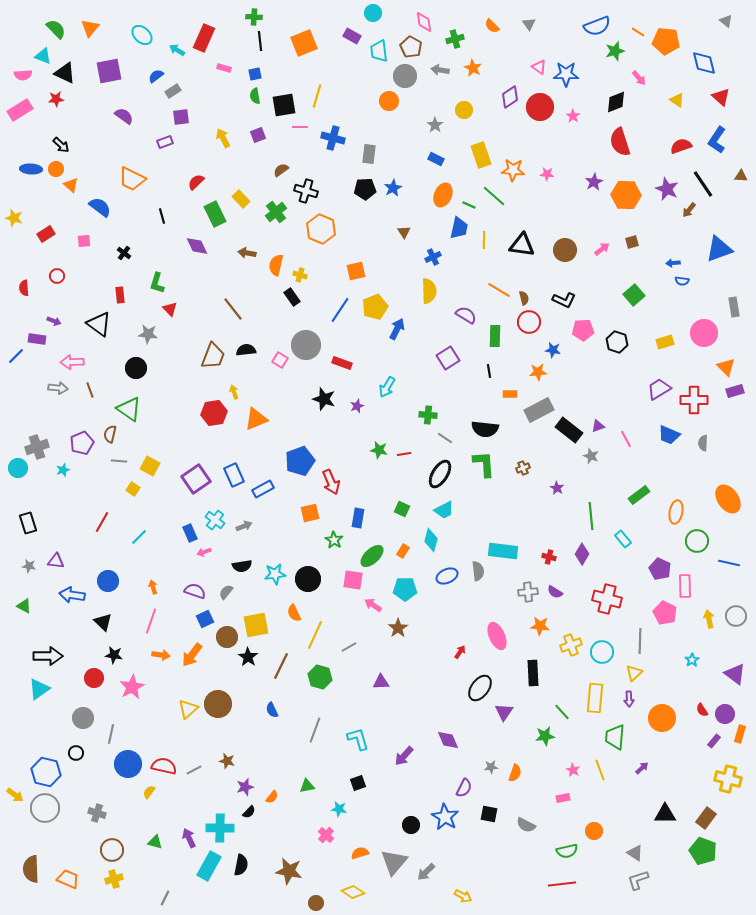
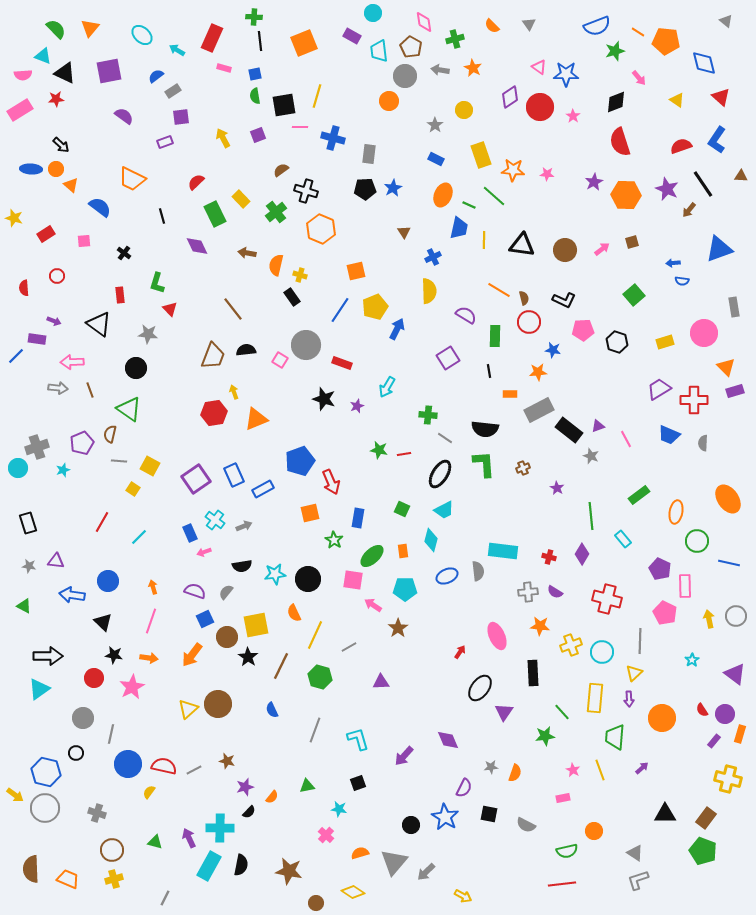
red rectangle at (204, 38): moved 8 px right
orange rectangle at (403, 551): rotated 40 degrees counterclockwise
orange arrow at (161, 655): moved 12 px left, 3 px down
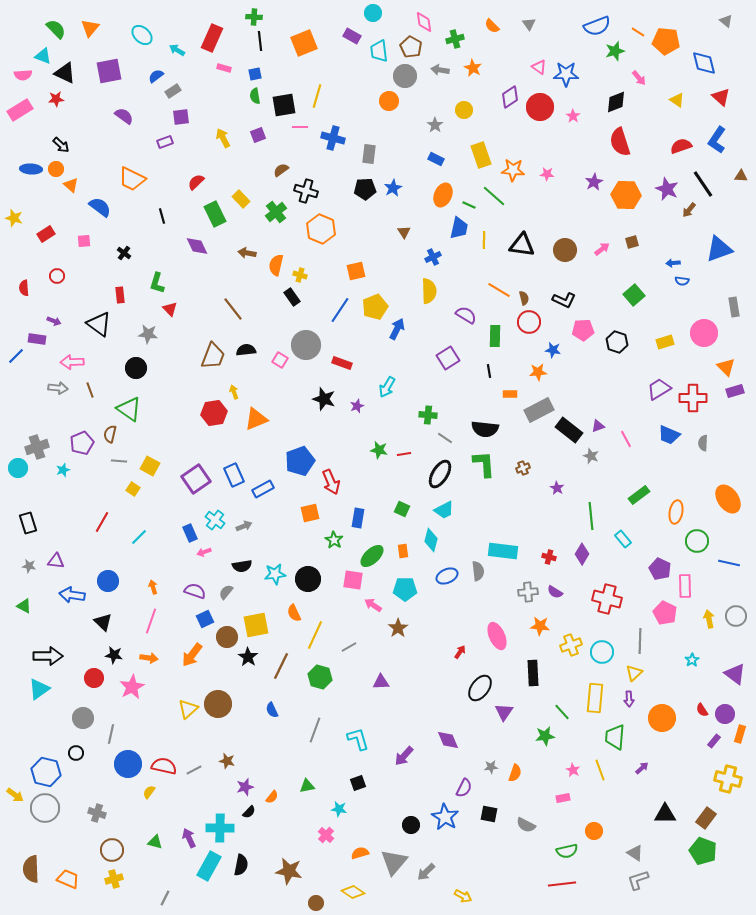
red cross at (694, 400): moved 1 px left, 2 px up
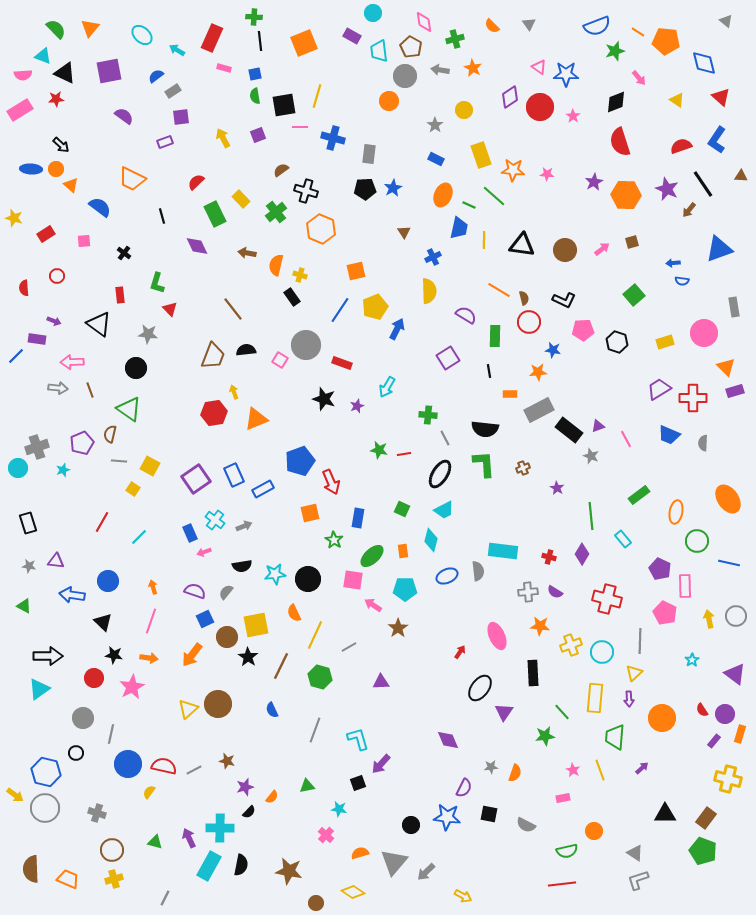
gray line at (445, 438): rotated 28 degrees clockwise
purple arrow at (404, 756): moved 23 px left, 8 px down
blue star at (445, 817): moved 2 px right; rotated 24 degrees counterclockwise
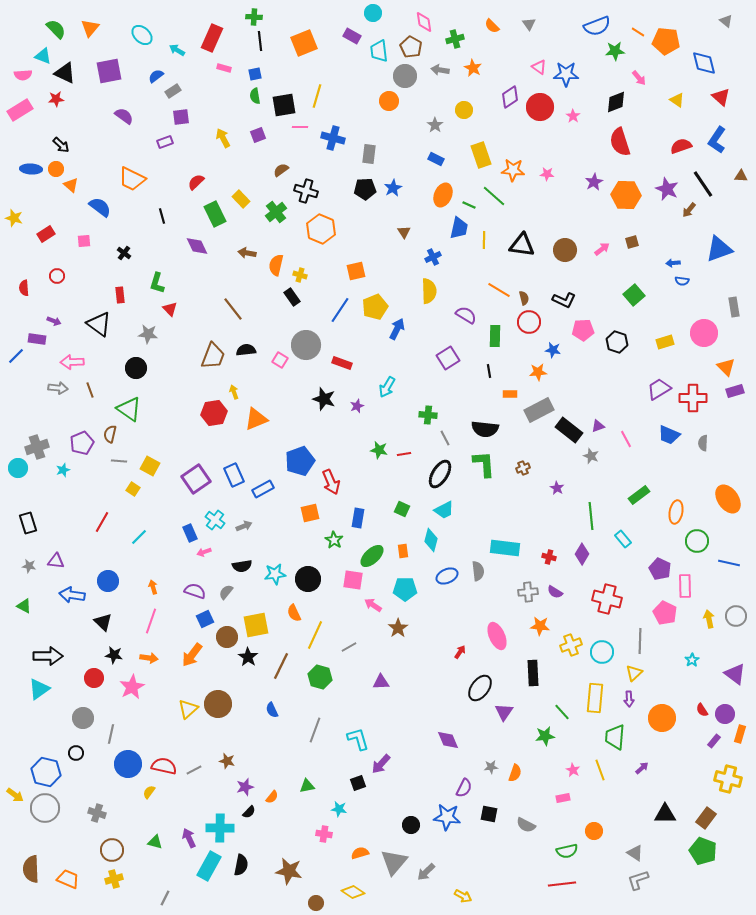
green star at (615, 51): rotated 12 degrees clockwise
cyan rectangle at (503, 551): moved 2 px right, 3 px up
pink cross at (326, 835): moved 2 px left, 1 px up; rotated 35 degrees counterclockwise
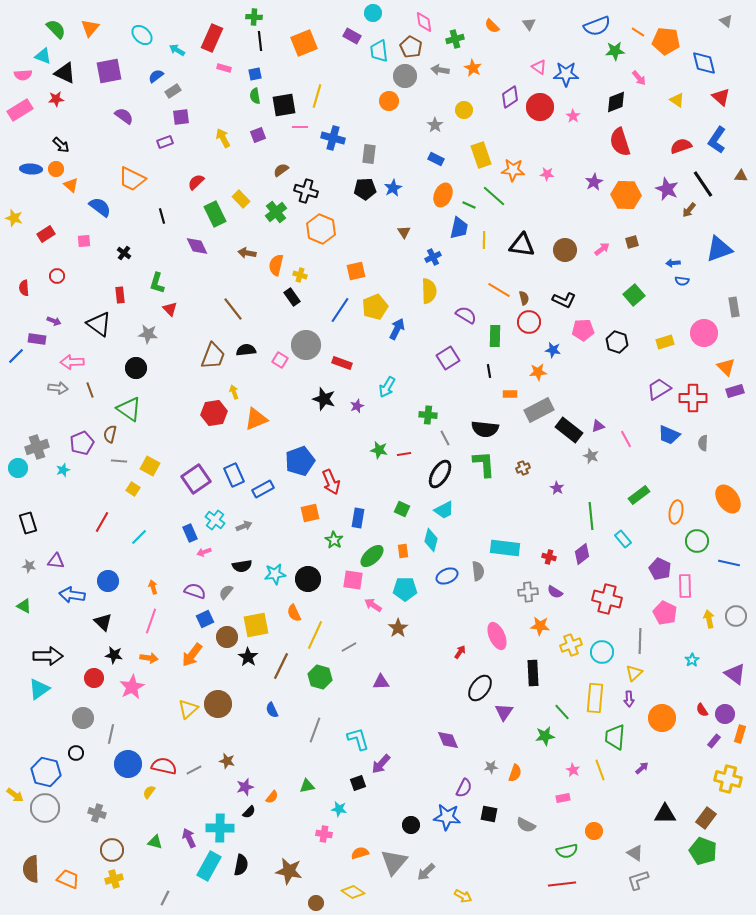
purple diamond at (582, 554): rotated 20 degrees clockwise
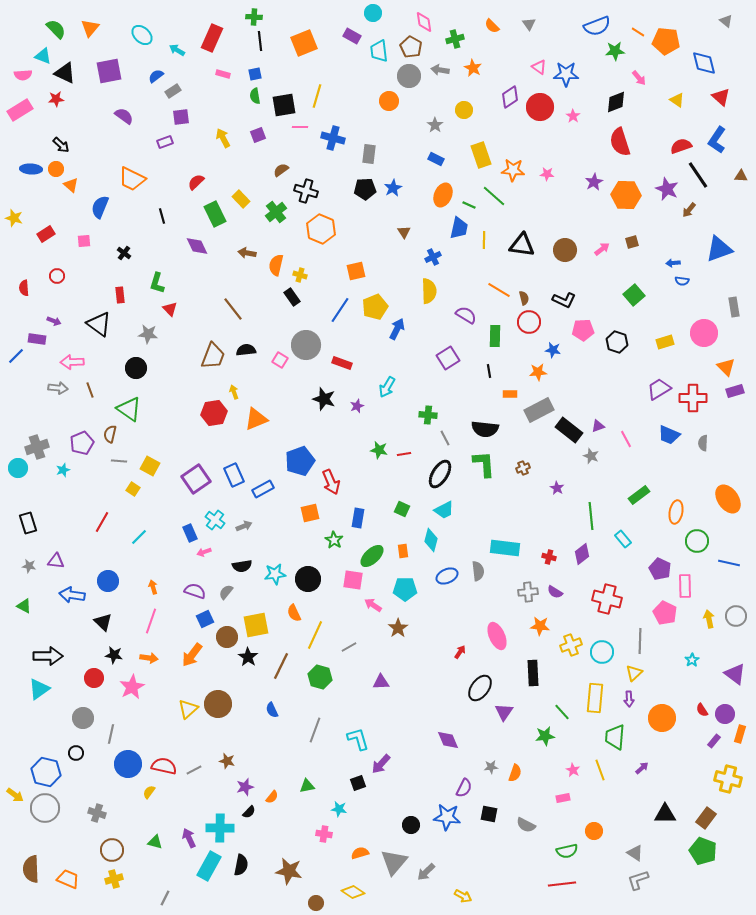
pink rectangle at (224, 68): moved 1 px left, 6 px down
gray circle at (405, 76): moved 4 px right
black line at (703, 184): moved 5 px left, 9 px up
blue semicircle at (100, 207): rotated 105 degrees counterclockwise
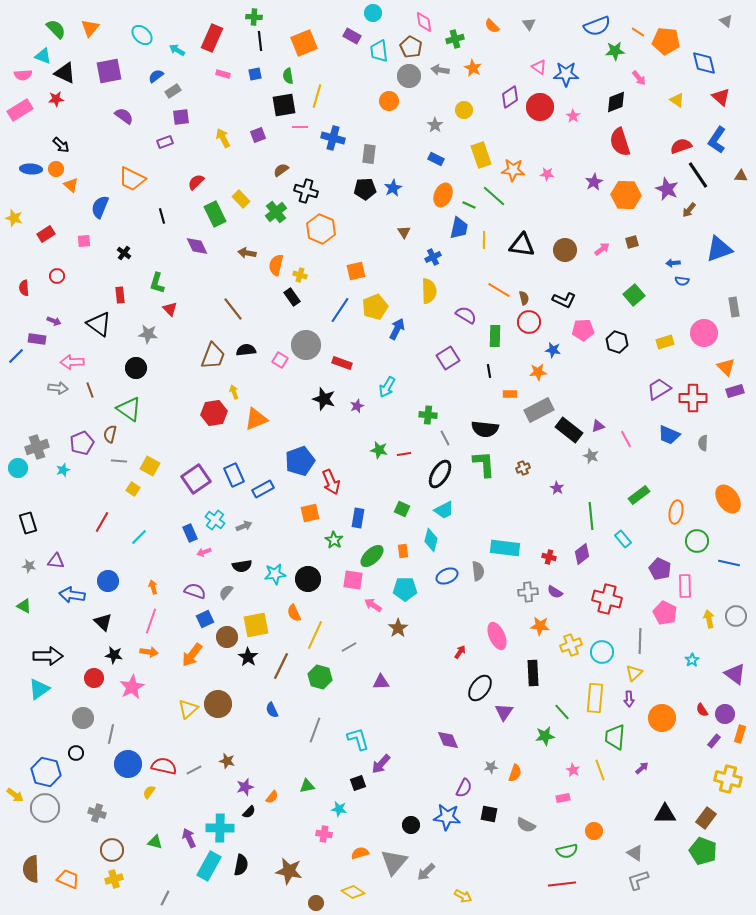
green semicircle at (255, 96): moved 33 px right, 20 px up
orange arrow at (149, 658): moved 6 px up
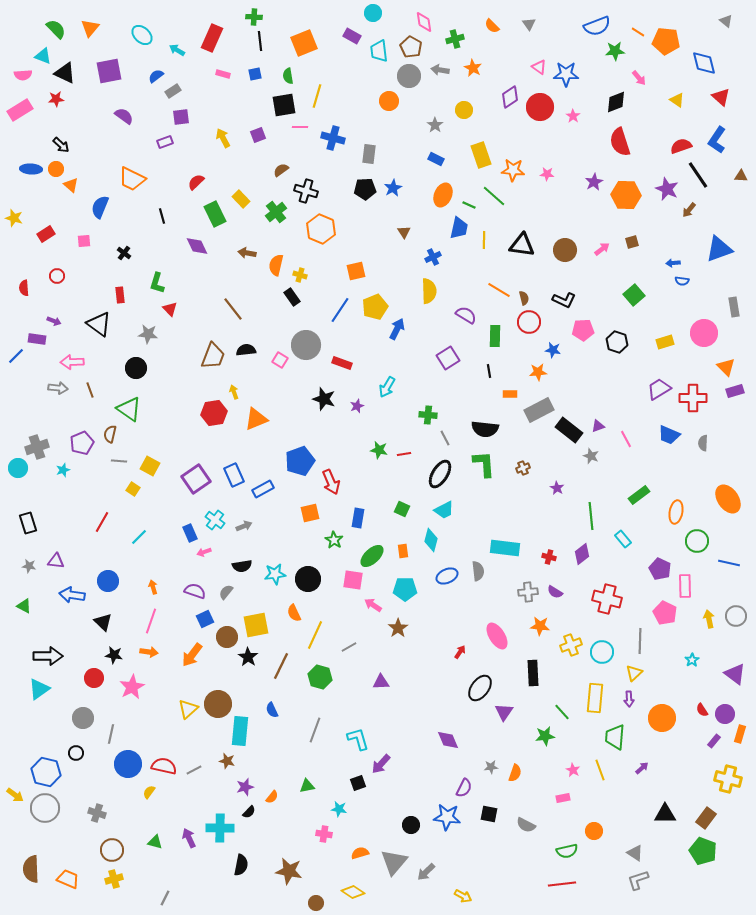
pink ellipse at (497, 636): rotated 8 degrees counterclockwise
cyan rectangle at (209, 866): moved 31 px right, 135 px up; rotated 24 degrees counterclockwise
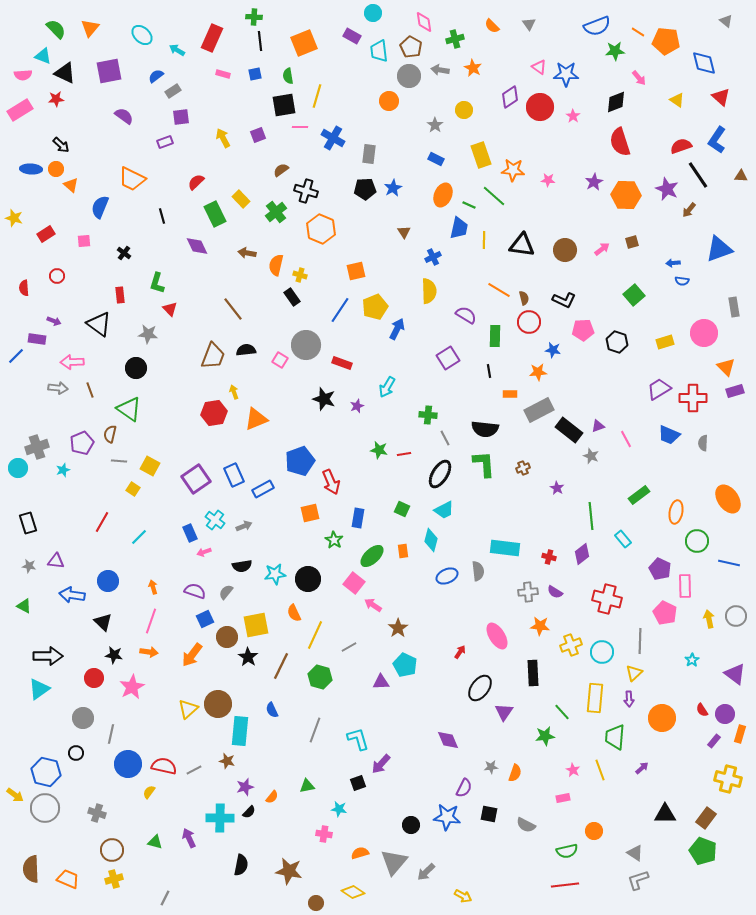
blue cross at (333, 138): rotated 15 degrees clockwise
pink star at (547, 174): moved 1 px right, 6 px down
pink square at (353, 580): moved 1 px right, 3 px down; rotated 30 degrees clockwise
cyan pentagon at (405, 589): moved 76 px down; rotated 25 degrees clockwise
cyan cross at (220, 828): moved 10 px up
red line at (562, 884): moved 3 px right, 1 px down
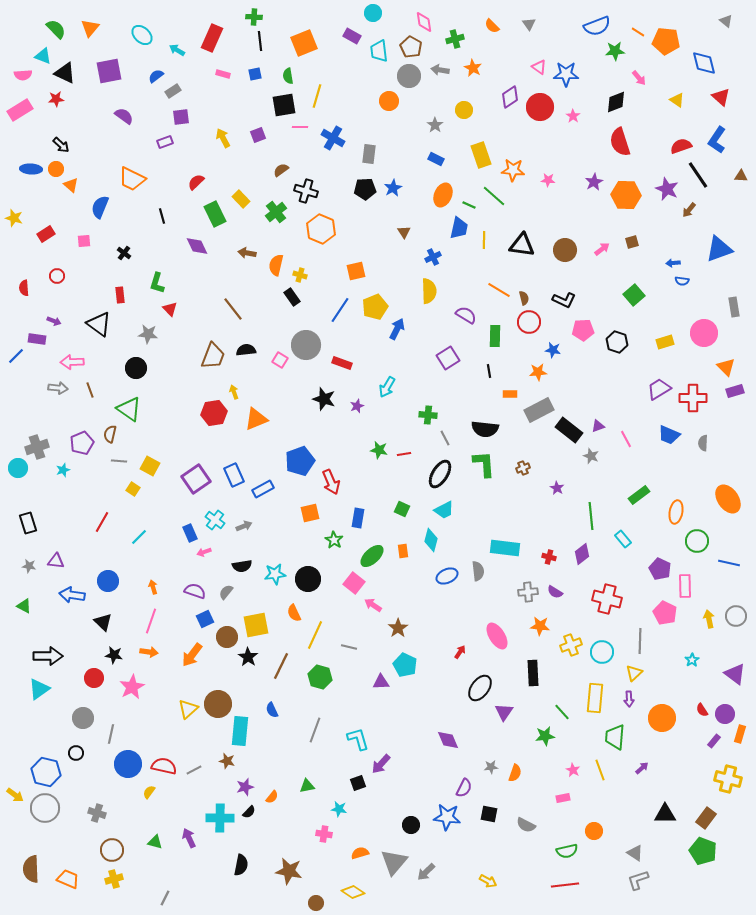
gray line at (349, 647): rotated 42 degrees clockwise
yellow arrow at (463, 896): moved 25 px right, 15 px up
